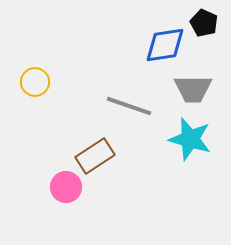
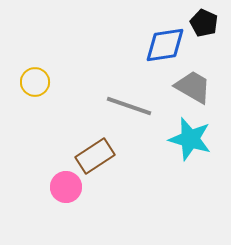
gray trapezoid: moved 2 px up; rotated 150 degrees counterclockwise
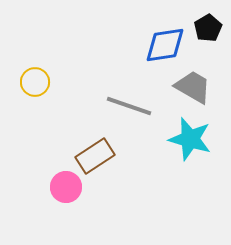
black pentagon: moved 4 px right, 5 px down; rotated 16 degrees clockwise
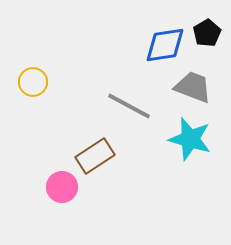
black pentagon: moved 1 px left, 5 px down
yellow circle: moved 2 px left
gray trapezoid: rotated 9 degrees counterclockwise
gray line: rotated 9 degrees clockwise
pink circle: moved 4 px left
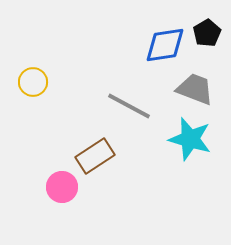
gray trapezoid: moved 2 px right, 2 px down
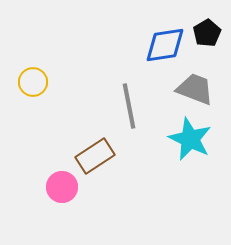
gray line: rotated 51 degrees clockwise
cyan star: rotated 9 degrees clockwise
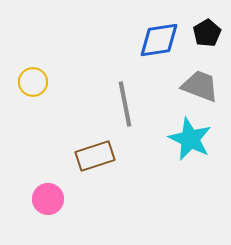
blue diamond: moved 6 px left, 5 px up
gray trapezoid: moved 5 px right, 3 px up
gray line: moved 4 px left, 2 px up
brown rectangle: rotated 15 degrees clockwise
pink circle: moved 14 px left, 12 px down
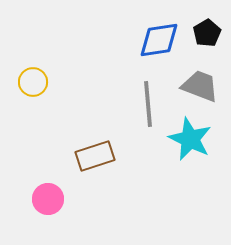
gray line: moved 23 px right; rotated 6 degrees clockwise
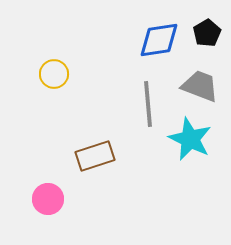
yellow circle: moved 21 px right, 8 px up
